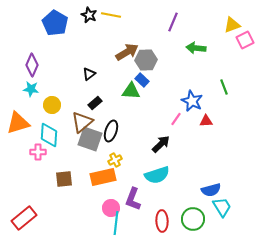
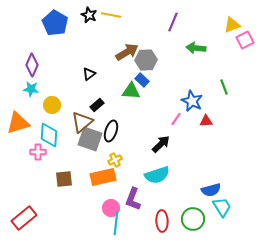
black rectangle: moved 2 px right, 2 px down
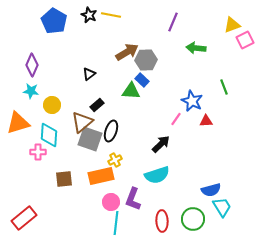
blue pentagon: moved 1 px left, 2 px up
cyan star: moved 2 px down
orange rectangle: moved 2 px left, 1 px up
pink circle: moved 6 px up
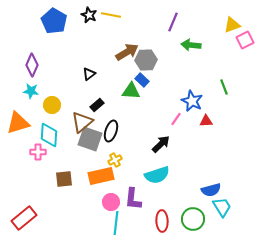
green arrow: moved 5 px left, 3 px up
purple L-shape: rotated 15 degrees counterclockwise
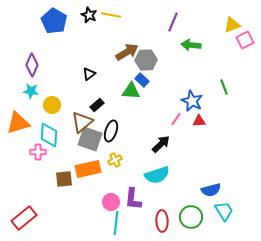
red triangle: moved 7 px left
orange rectangle: moved 13 px left, 7 px up
cyan trapezoid: moved 2 px right, 4 px down
green circle: moved 2 px left, 2 px up
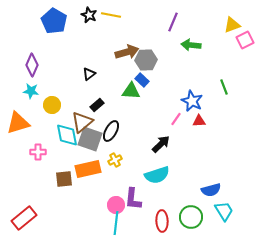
brown arrow: rotated 15 degrees clockwise
black ellipse: rotated 10 degrees clockwise
cyan diamond: moved 18 px right; rotated 15 degrees counterclockwise
pink circle: moved 5 px right, 3 px down
